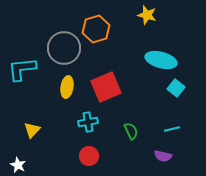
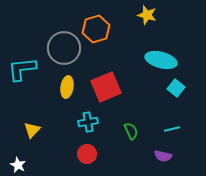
red circle: moved 2 px left, 2 px up
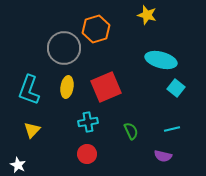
cyan L-shape: moved 7 px right, 21 px down; rotated 64 degrees counterclockwise
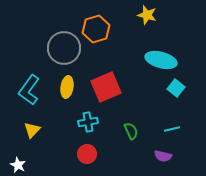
cyan L-shape: rotated 16 degrees clockwise
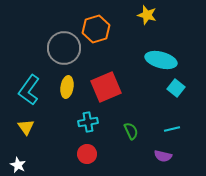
yellow triangle: moved 6 px left, 3 px up; rotated 18 degrees counterclockwise
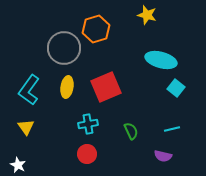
cyan cross: moved 2 px down
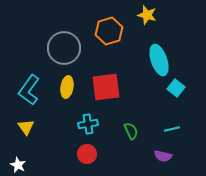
orange hexagon: moved 13 px right, 2 px down
cyan ellipse: moved 2 px left; rotated 56 degrees clockwise
red square: rotated 16 degrees clockwise
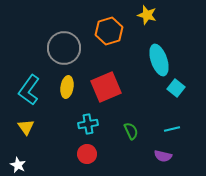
red square: rotated 16 degrees counterclockwise
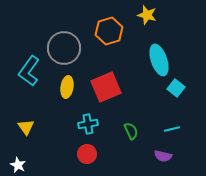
cyan L-shape: moved 19 px up
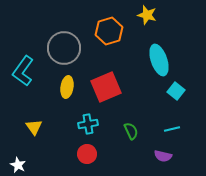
cyan L-shape: moved 6 px left
cyan square: moved 3 px down
yellow triangle: moved 8 px right
